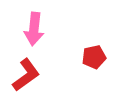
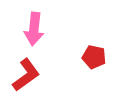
red pentagon: rotated 25 degrees clockwise
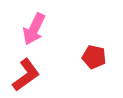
pink arrow: rotated 20 degrees clockwise
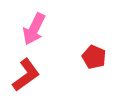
red pentagon: rotated 10 degrees clockwise
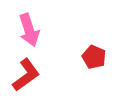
pink arrow: moved 5 px left, 1 px down; rotated 44 degrees counterclockwise
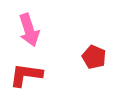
red L-shape: rotated 136 degrees counterclockwise
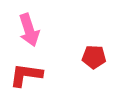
red pentagon: rotated 20 degrees counterclockwise
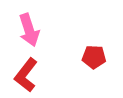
red L-shape: rotated 60 degrees counterclockwise
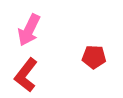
pink arrow: rotated 44 degrees clockwise
